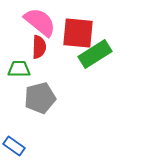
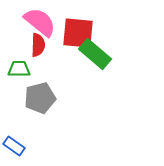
red semicircle: moved 1 px left, 2 px up
green rectangle: rotated 72 degrees clockwise
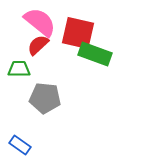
red square: rotated 8 degrees clockwise
red semicircle: rotated 135 degrees counterclockwise
green rectangle: rotated 20 degrees counterclockwise
gray pentagon: moved 5 px right; rotated 20 degrees clockwise
blue rectangle: moved 6 px right, 1 px up
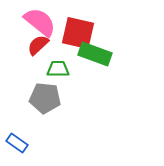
green trapezoid: moved 39 px right
blue rectangle: moved 3 px left, 2 px up
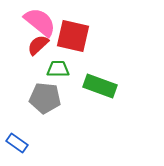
red square: moved 5 px left, 3 px down
green rectangle: moved 5 px right, 32 px down
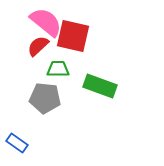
pink semicircle: moved 6 px right
red semicircle: moved 1 px down
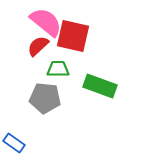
blue rectangle: moved 3 px left
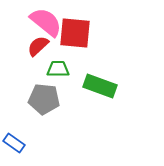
red square: moved 2 px right, 3 px up; rotated 8 degrees counterclockwise
gray pentagon: moved 1 px left, 1 px down
